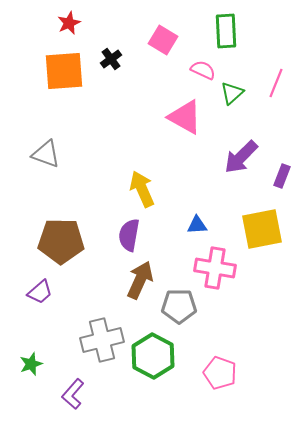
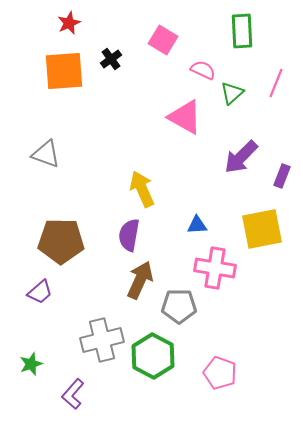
green rectangle: moved 16 px right
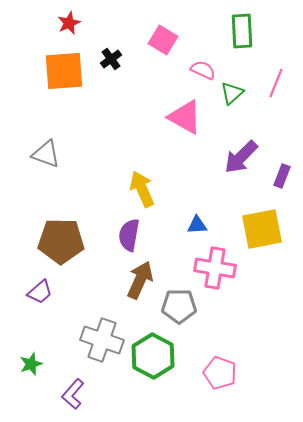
gray cross: rotated 33 degrees clockwise
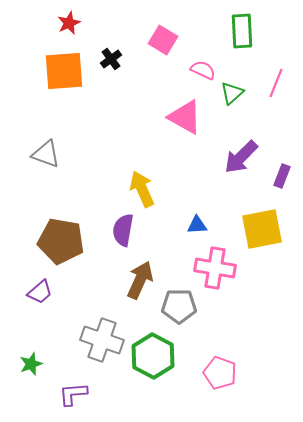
purple semicircle: moved 6 px left, 5 px up
brown pentagon: rotated 9 degrees clockwise
purple L-shape: rotated 44 degrees clockwise
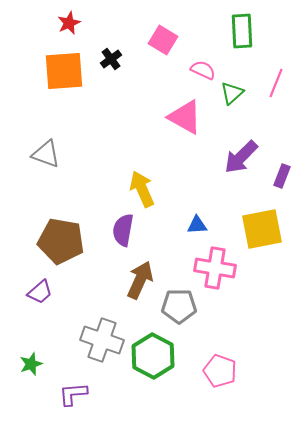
pink pentagon: moved 2 px up
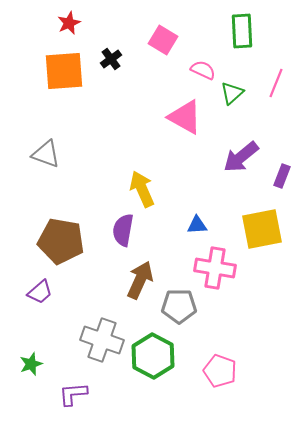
purple arrow: rotated 6 degrees clockwise
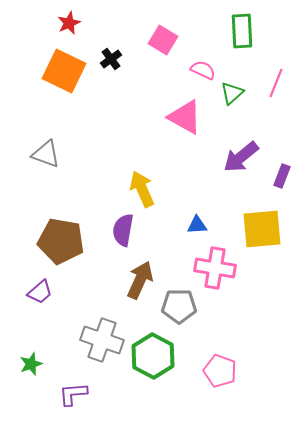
orange square: rotated 30 degrees clockwise
yellow square: rotated 6 degrees clockwise
